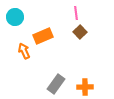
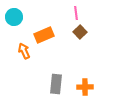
cyan circle: moved 1 px left
orange rectangle: moved 1 px right, 1 px up
gray rectangle: rotated 30 degrees counterclockwise
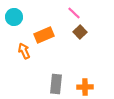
pink line: moved 2 px left; rotated 40 degrees counterclockwise
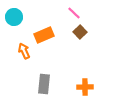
gray rectangle: moved 12 px left
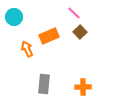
orange rectangle: moved 5 px right, 1 px down
orange arrow: moved 3 px right, 2 px up
orange cross: moved 2 px left
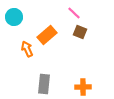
brown square: rotated 24 degrees counterclockwise
orange rectangle: moved 2 px left, 1 px up; rotated 18 degrees counterclockwise
